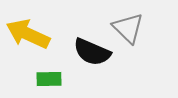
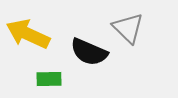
black semicircle: moved 3 px left
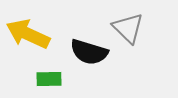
black semicircle: rotated 6 degrees counterclockwise
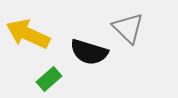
green rectangle: rotated 40 degrees counterclockwise
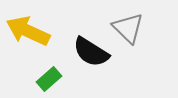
yellow arrow: moved 3 px up
black semicircle: moved 2 px right; rotated 15 degrees clockwise
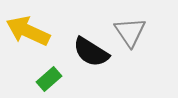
gray triangle: moved 2 px right, 4 px down; rotated 12 degrees clockwise
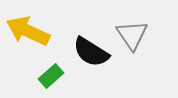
gray triangle: moved 2 px right, 3 px down
green rectangle: moved 2 px right, 3 px up
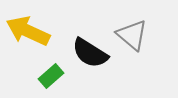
gray triangle: rotated 16 degrees counterclockwise
black semicircle: moved 1 px left, 1 px down
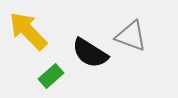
yellow arrow: rotated 21 degrees clockwise
gray triangle: moved 1 px left, 1 px down; rotated 20 degrees counterclockwise
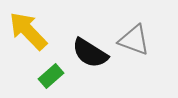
gray triangle: moved 3 px right, 4 px down
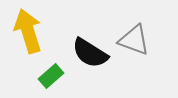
yellow arrow: rotated 27 degrees clockwise
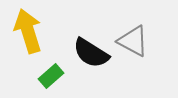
gray triangle: moved 1 px left, 1 px down; rotated 8 degrees clockwise
black semicircle: moved 1 px right
